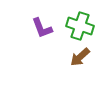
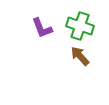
brown arrow: moved 1 px up; rotated 90 degrees clockwise
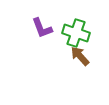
green cross: moved 4 px left, 7 px down
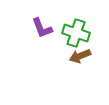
brown arrow: rotated 70 degrees counterclockwise
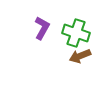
purple L-shape: rotated 130 degrees counterclockwise
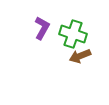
green cross: moved 3 px left, 1 px down
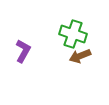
purple L-shape: moved 19 px left, 23 px down
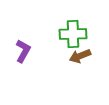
green cross: rotated 20 degrees counterclockwise
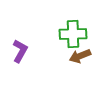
purple L-shape: moved 3 px left
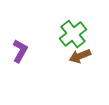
green cross: rotated 36 degrees counterclockwise
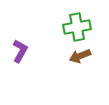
green cross: moved 4 px right, 7 px up; rotated 28 degrees clockwise
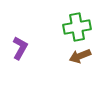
purple L-shape: moved 3 px up
